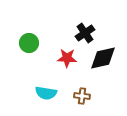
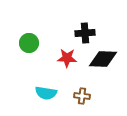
black cross: rotated 30 degrees clockwise
black diamond: moved 1 px down; rotated 16 degrees clockwise
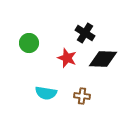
black cross: rotated 36 degrees clockwise
red star: rotated 18 degrees clockwise
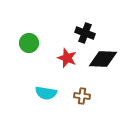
black cross: rotated 12 degrees counterclockwise
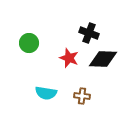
black cross: moved 4 px right
red star: moved 2 px right
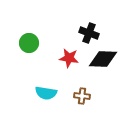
red star: rotated 12 degrees counterclockwise
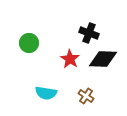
red star: moved 1 px right, 1 px down; rotated 24 degrees clockwise
brown cross: moved 4 px right; rotated 28 degrees clockwise
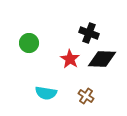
black diamond: moved 1 px left
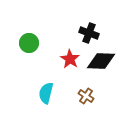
black diamond: moved 1 px left, 2 px down
cyan semicircle: rotated 95 degrees clockwise
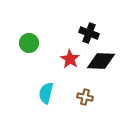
brown cross: moved 1 px left, 1 px down; rotated 21 degrees counterclockwise
